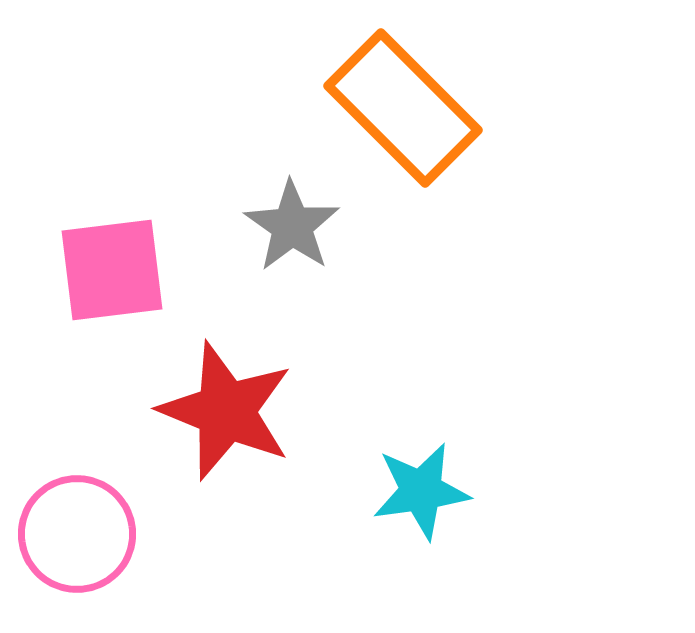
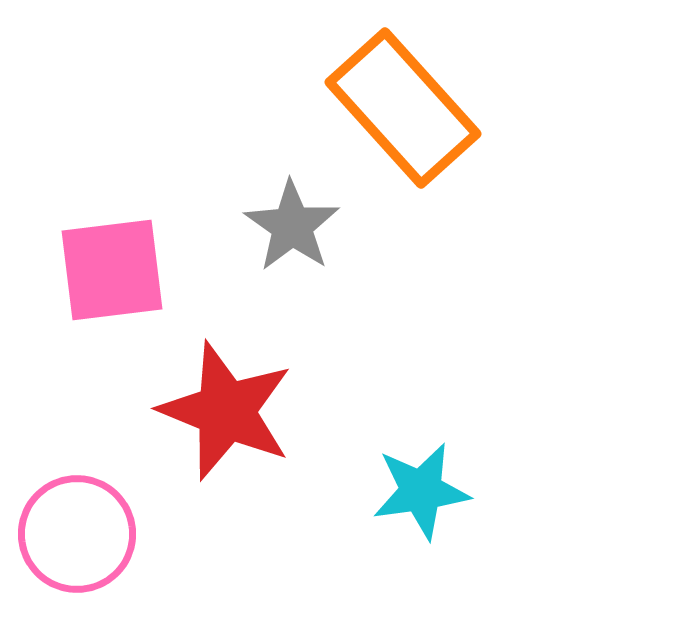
orange rectangle: rotated 3 degrees clockwise
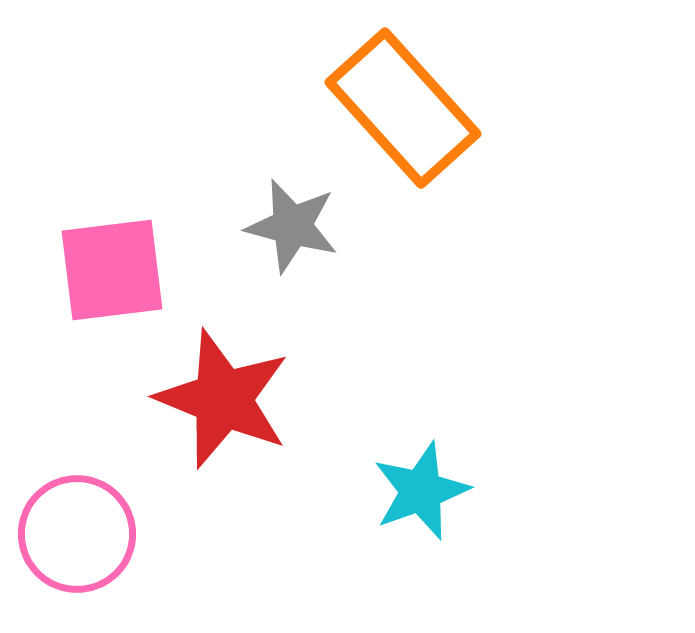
gray star: rotated 20 degrees counterclockwise
red star: moved 3 px left, 12 px up
cyan star: rotated 12 degrees counterclockwise
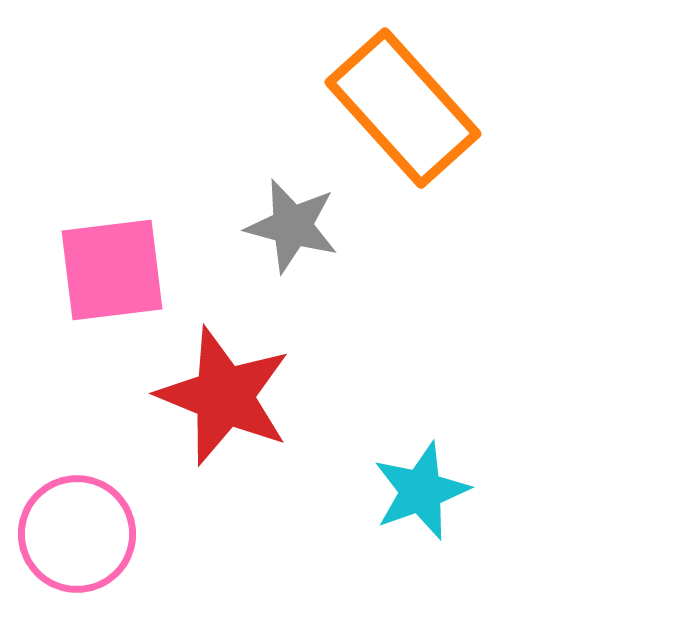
red star: moved 1 px right, 3 px up
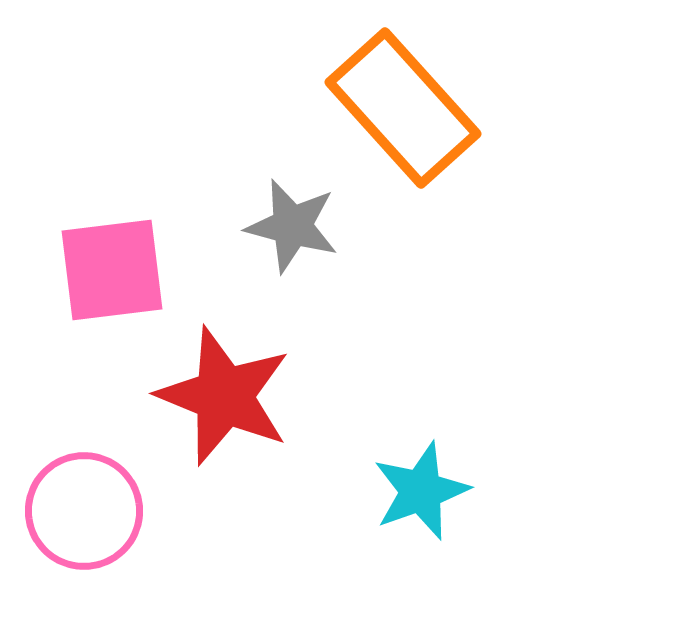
pink circle: moved 7 px right, 23 px up
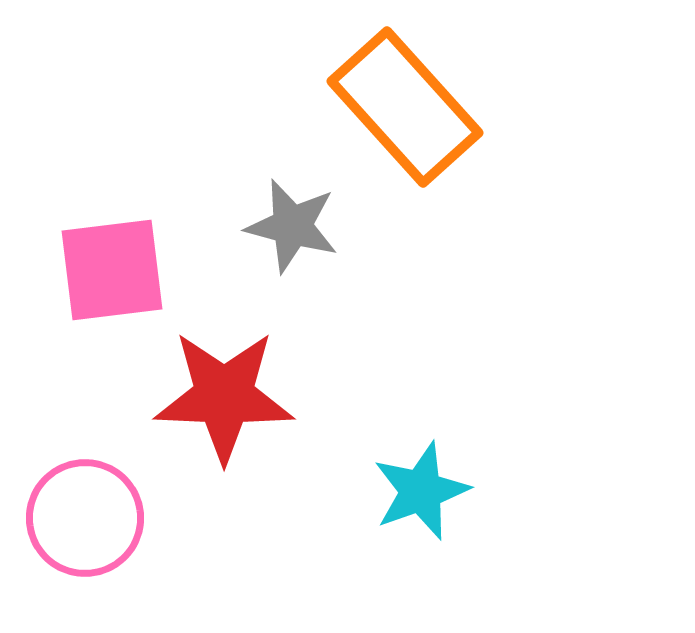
orange rectangle: moved 2 px right, 1 px up
red star: rotated 20 degrees counterclockwise
pink circle: moved 1 px right, 7 px down
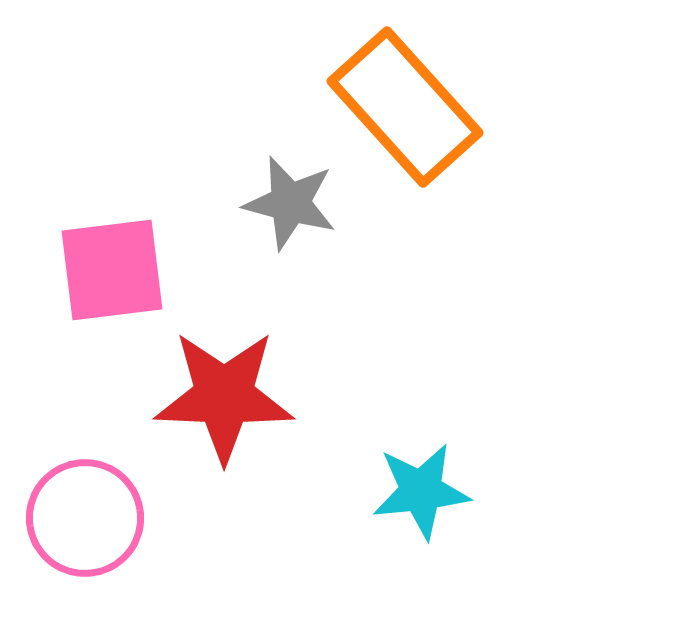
gray star: moved 2 px left, 23 px up
cyan star: rotated 14 degrees clockwise
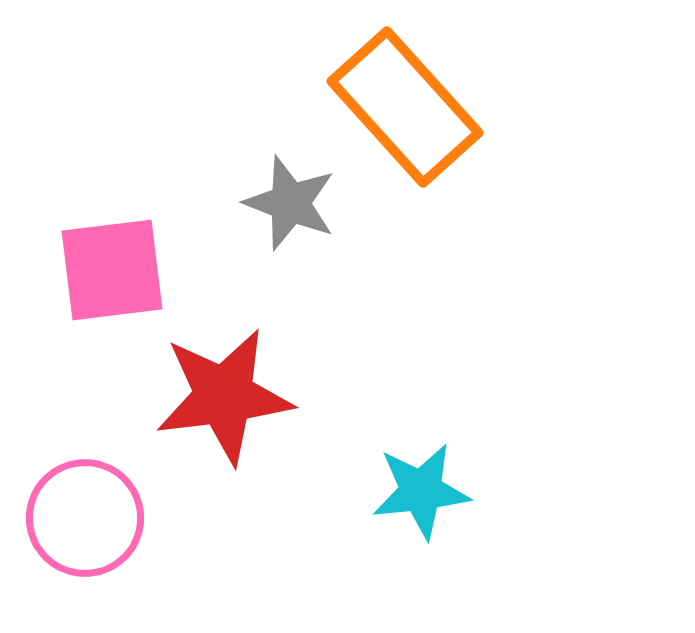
gray star: rotated 6 degrees clockwise
red star: rotated 9 degrees counterclockwise
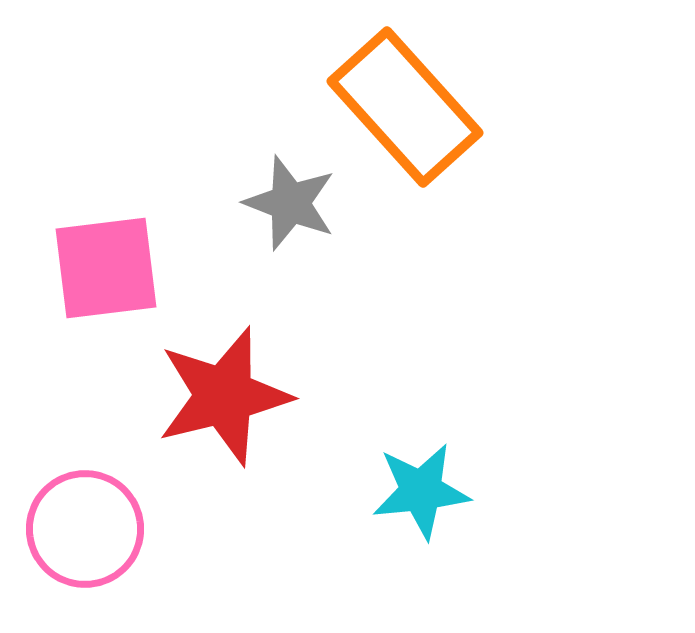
pink square: moved 6 px left, 2 px up
red star: rotated 7 degrees counterclockwise
pink circle: moved 11 px down
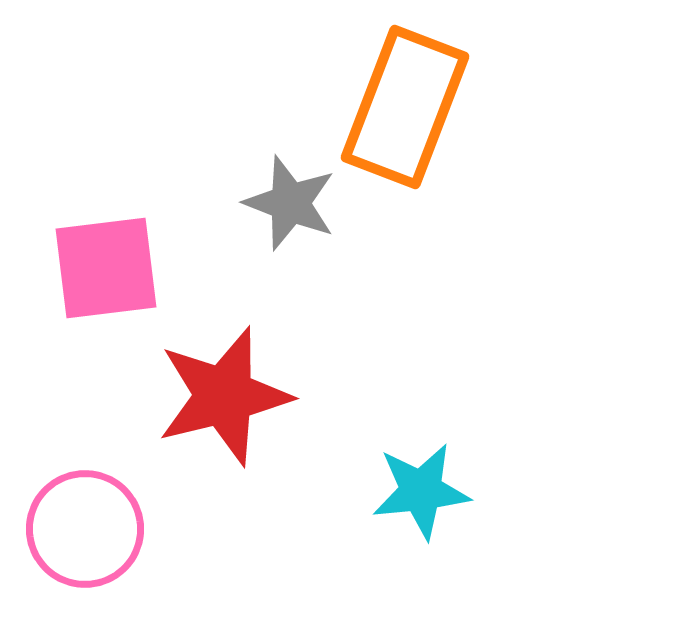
orange rectangle: rotated 63 degrees clockwise
